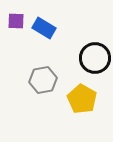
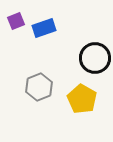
purple square: rotated 24 degrees counterclockwise
blue rectangle: rotated 50 degrees counterclockwise
gray hexagon: moved 4 px left, 7 px down; rotated 12 degrees counterclockwise
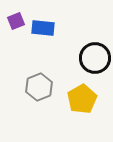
blue rectangle: moved 1 px left; rotated 25 degrees clockwise
yellow pentagon: rotated 12 degrees clockwise
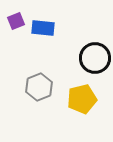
yellow pentagon: rotated 16 degrees clockwise
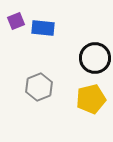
yellow pentagon: moved 9 px right
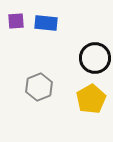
purple square: rotated 18 degrees clockwise
blue rectangle: moved 3 px right, 5 px up
yellow pentagon: rotated 16 degrees counterclockwise
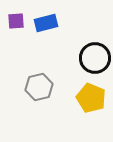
blue rectangle: rotated 20 degrees counterclockwise
gray hexagon: rotated 8 degrees clockwise
yellow pentagon: moved 1 px up; rotated 20 degrees counterclockwise
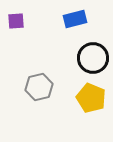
blue rectangle: moved 29 px right, 4 px up
black circle: moved 2 px left
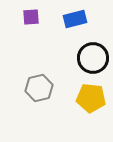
purple square: moved 15 px right, 4 px up
gray hexagon: moved 1 px down
yellow pentagon: rotated 16 degrees counterclockwise
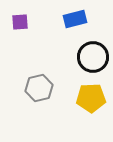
purple square: moved 11 px left, 5 px down
black circle: moved 1 px up
yellow pentagon: rotated 8 degrees counterclockwise
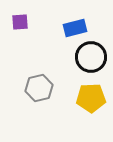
blue rectangle: moved 9 px down
black circle: moved 2 px left
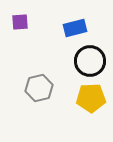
black circle: moved 1 px left, 4 px down
